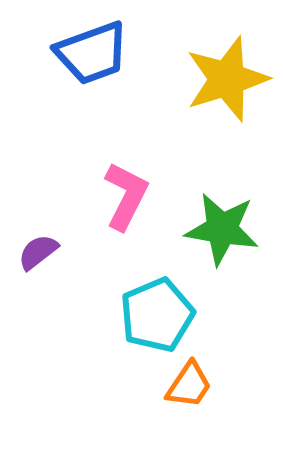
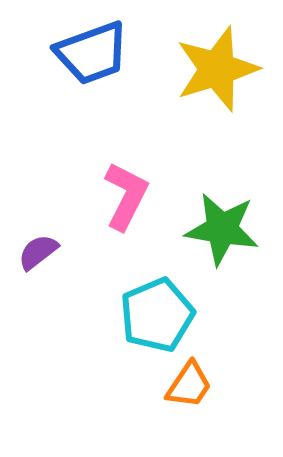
yellow star: moved 10 px left, 10 px up
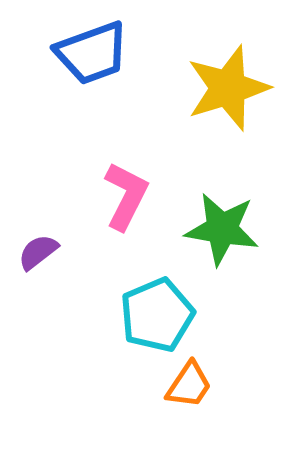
yellow star: moved 11 px right, 19 px down
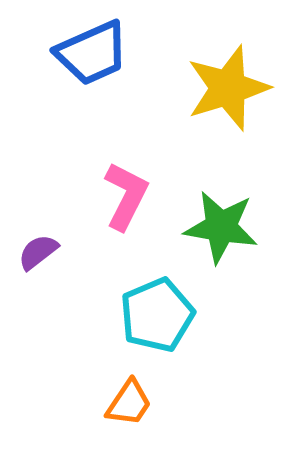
blue trapezoid: rotated 4 degrees counterclockwise
green star: moved 1 px left, 2 px up
orange trapezoid: moved 60 px left, 18 px down
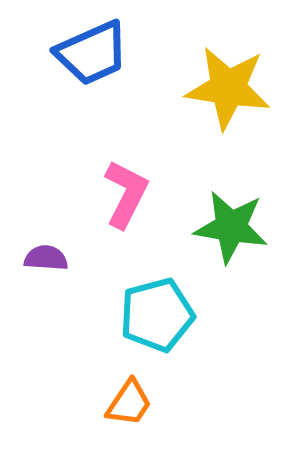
yellow star: rotated 26 degrees clockwise
pink L-shape: moved 2 px up
green star: moved 10 px right
purple semicircle: moved 8 px right, 6 px down; rotated 42 degrees clockwise
cyan pentagon: rotated 8 degrees clockwise
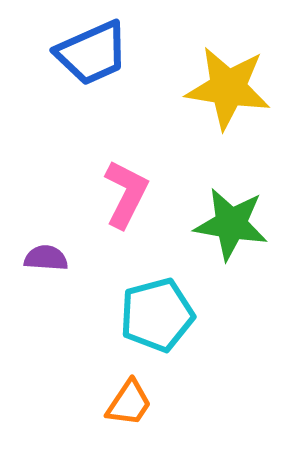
green star: moved 3 px up
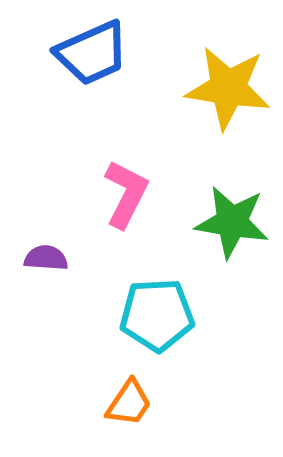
green star: moved 1 px right, 2 px up
cyan pentagon: rotated 12 degrees clockwise
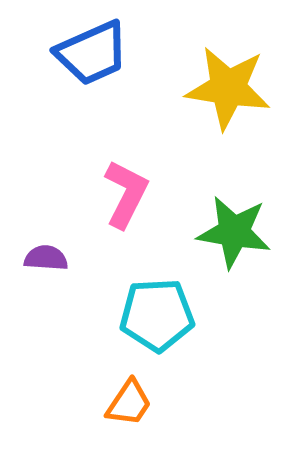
green star: moved 2 px right, 10 px down
